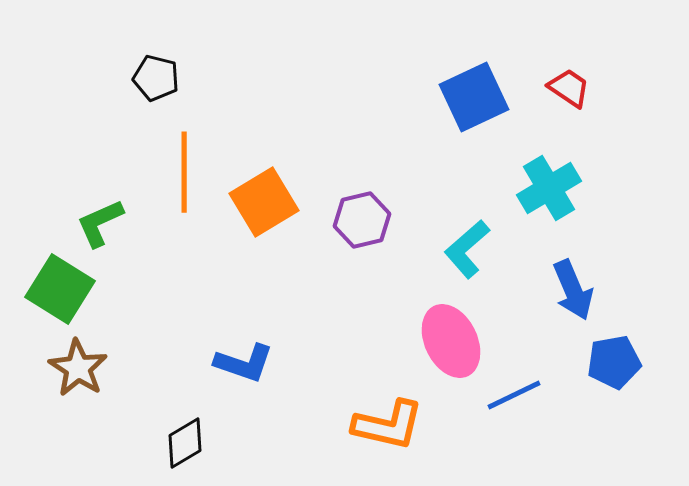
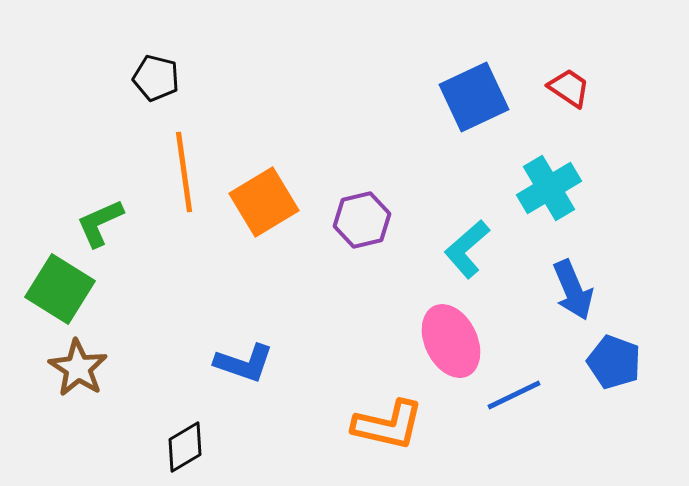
orange line: rotated 8 degrees counterclockwise
blue pentagon: rotated 30 degrees clockwise
black diamond: moved 4 px down
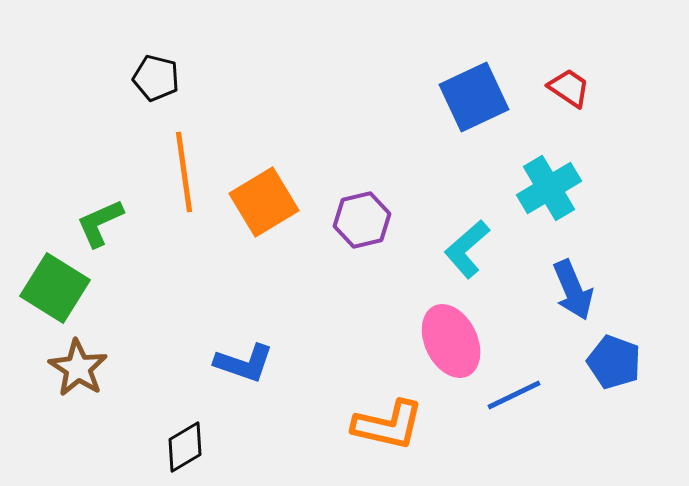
green square: moved 5 px left, 1 px up
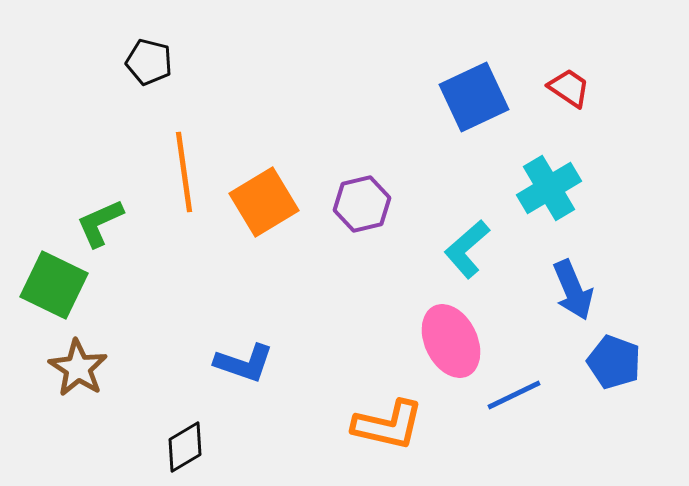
black pentagon: moved 7 px left, 16 px up
purple hexagon: moved 16 px up
green square: moved 1 px left, 3 px up; rotated 6 degrees counterclockwise
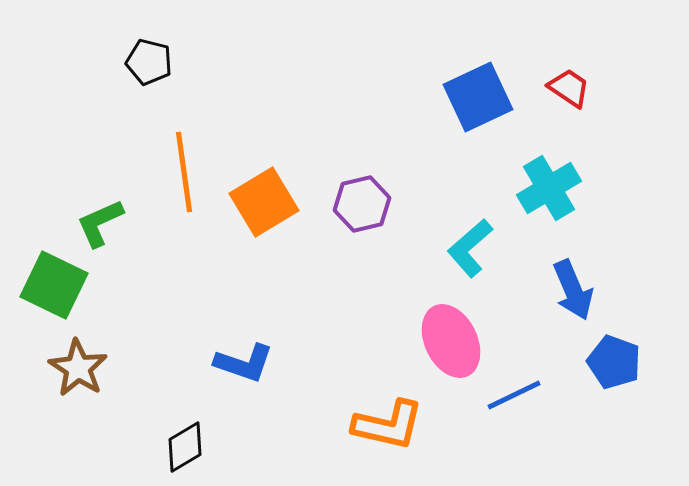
blue square: moved 4 px right
cyan L-shape: moved 3 px right, 1 px up
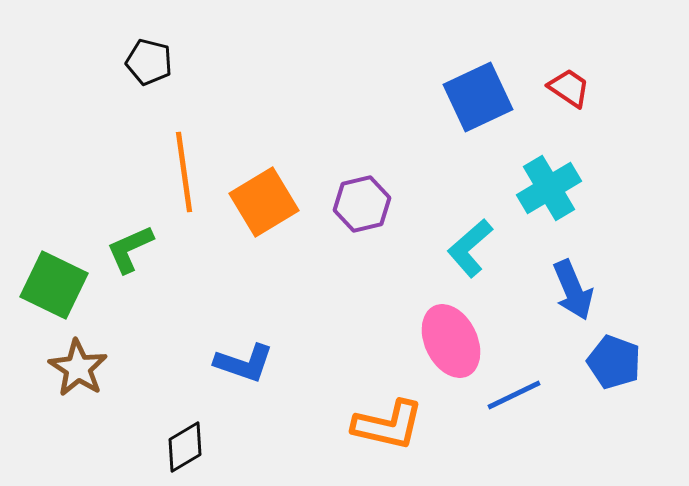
green L-shape: moved 30 px right, 26 px down
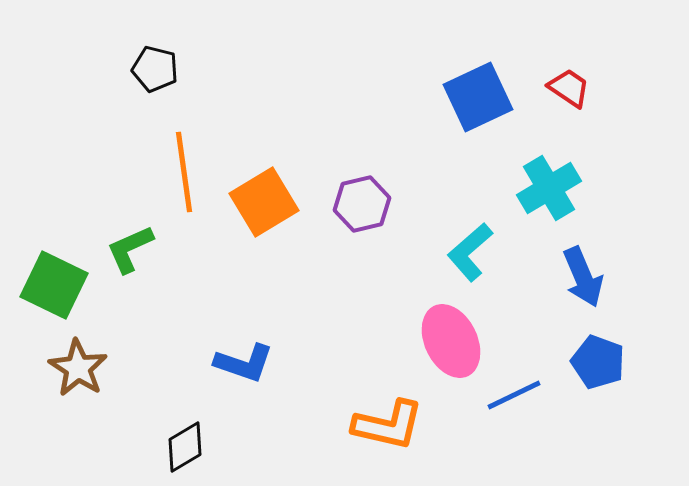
black pentagon: moved 6 px right, 7 px down
cyan L-shape: moved 4 px down
blue arrow: moved 10 px right, 13 px up
blue pentagon: moved 16 px left
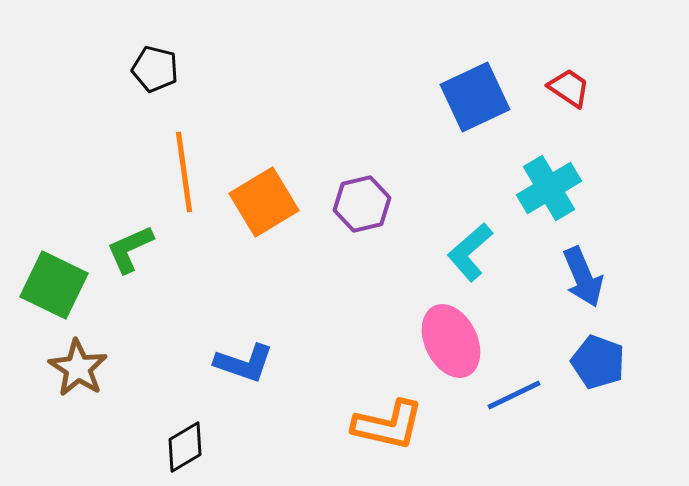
blue square: moved 3 px left
